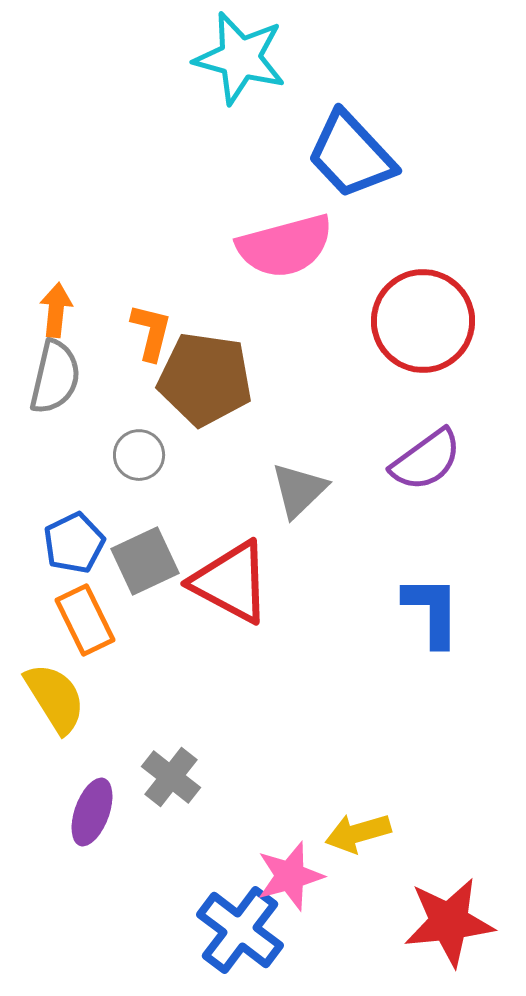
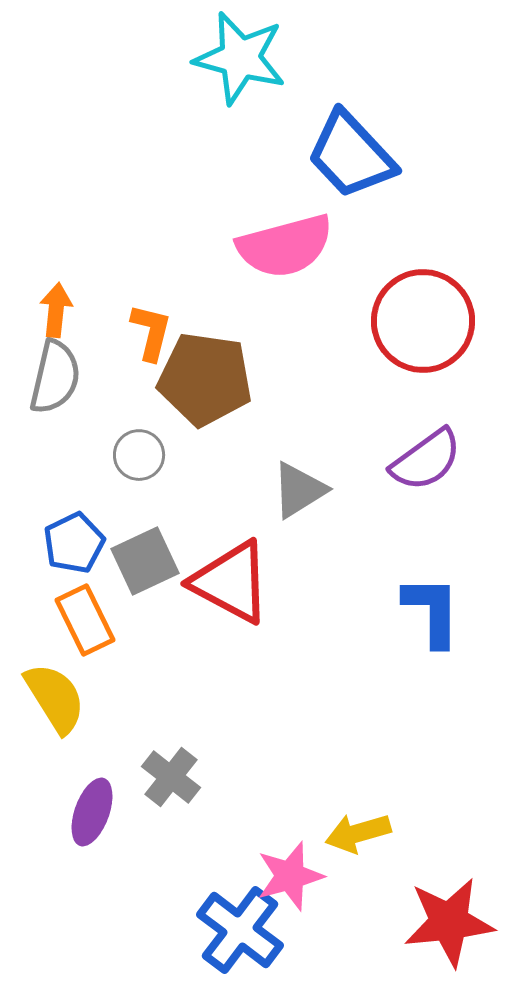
gray triangle: rotated 12 degrees clockwise
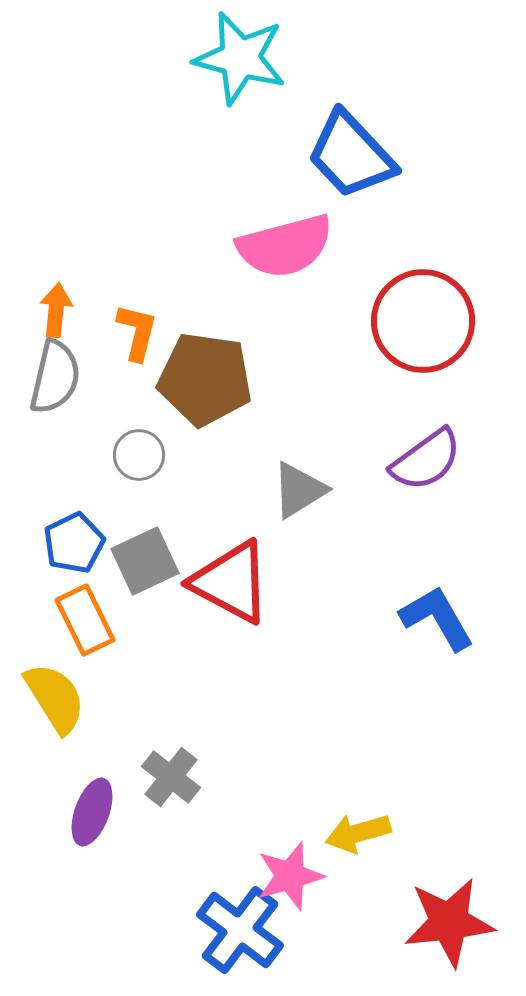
orange L-shape: moved 14 px left
blue L-shape: moved 5 px right, 7 px down; rotated 30 degrees counterclockwise
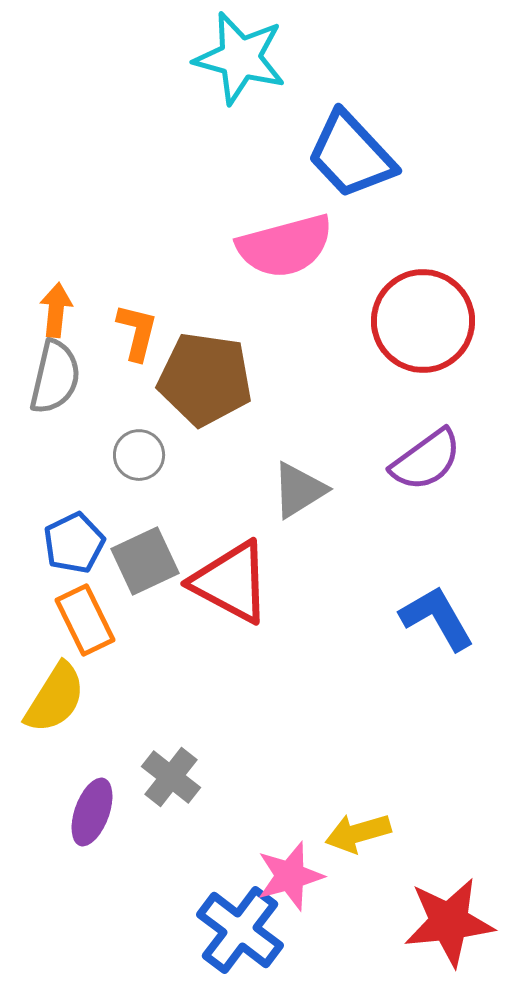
yellow semicircle: rotated 64 degrees clockwise
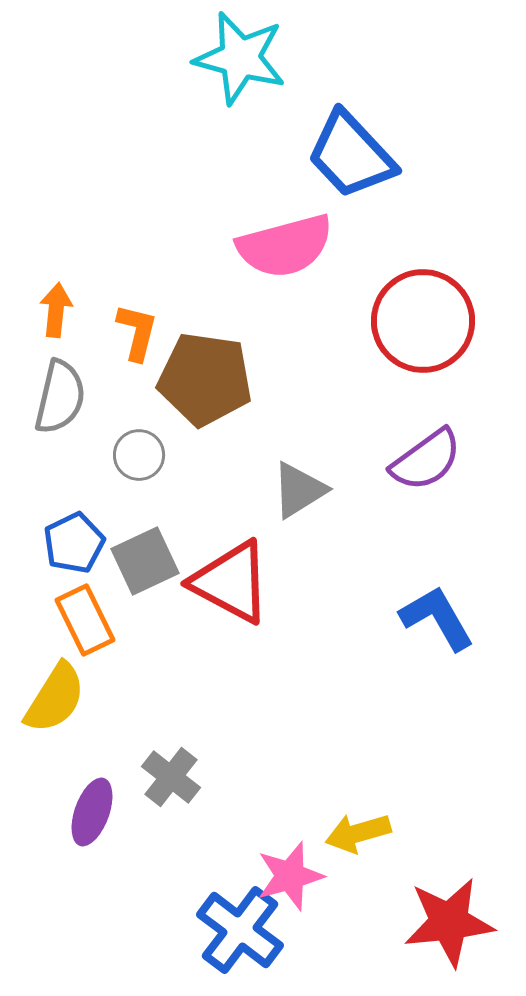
gray semicircle: moved 5 px right, 20 px down
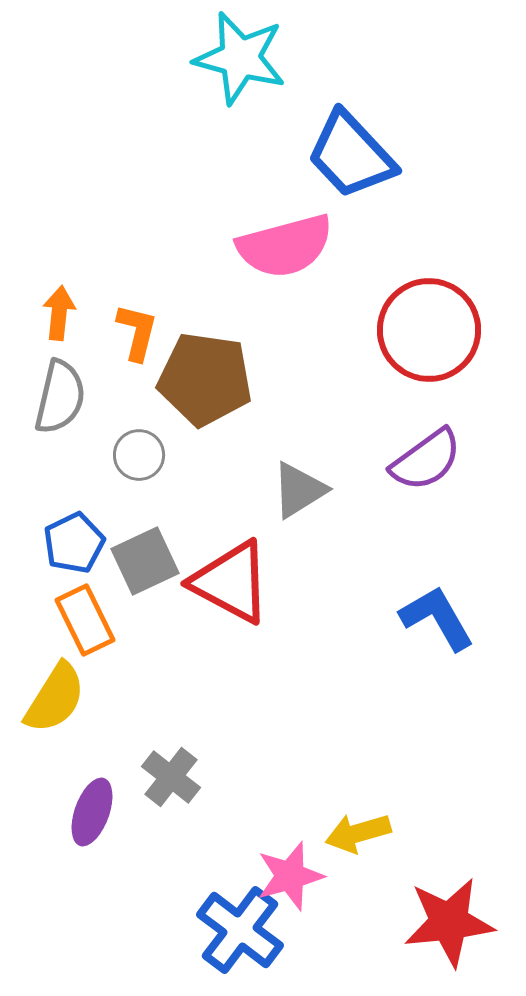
orange arrow: moved 3 px right, 3 px down
red circle: moved 6 px right, 9 px down
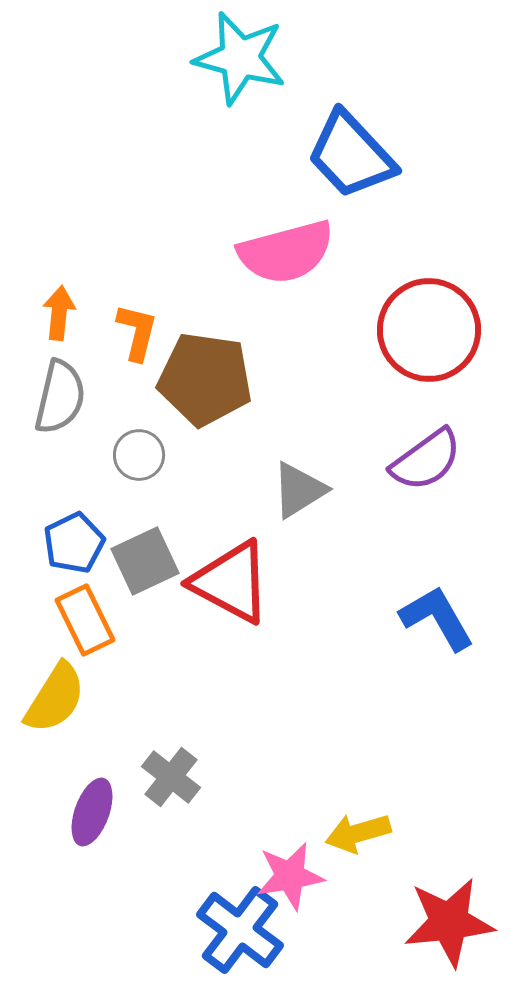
pink semicircle: moved 1 px right, 6 px down
pink star: rotated 6 degrees clockwise
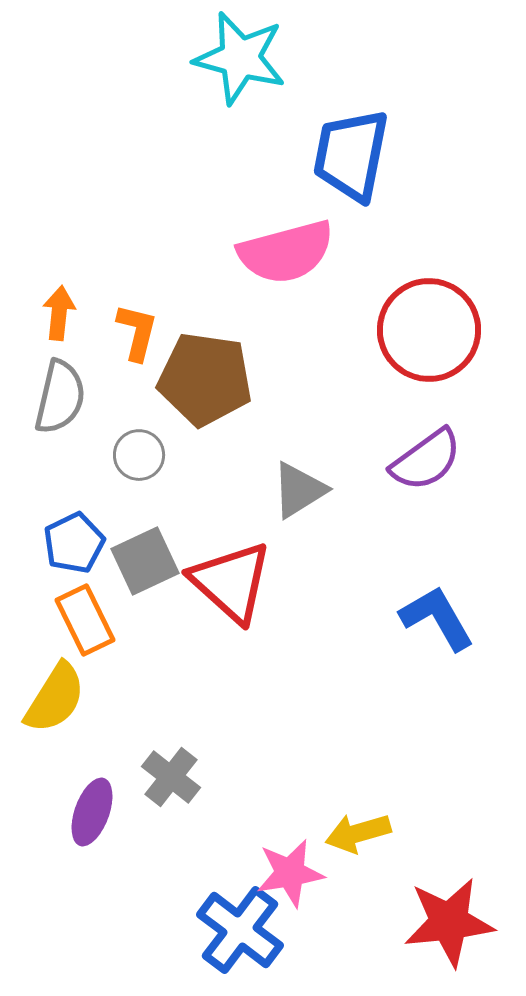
blue trapezoid: rotated 54 degrees clockwise
red triangle: rotated 14 degrees clockwise
pink star: moved 3 px up
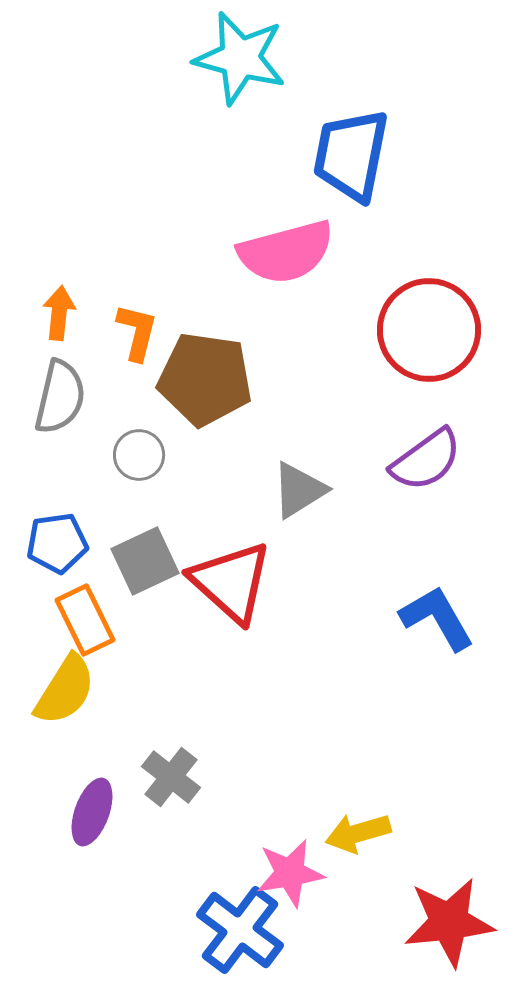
blue pentagon: moved 17 px left; rotated 18 degrees clockwise
yellow semicircle: moved 10 px right, 8 px up
